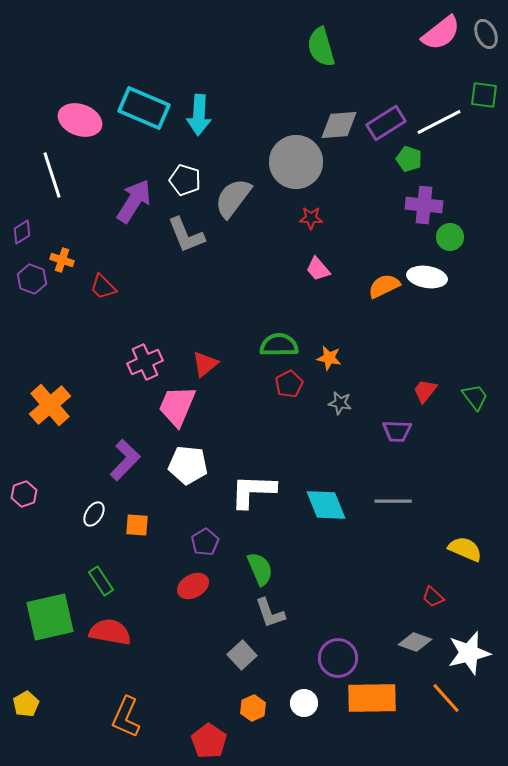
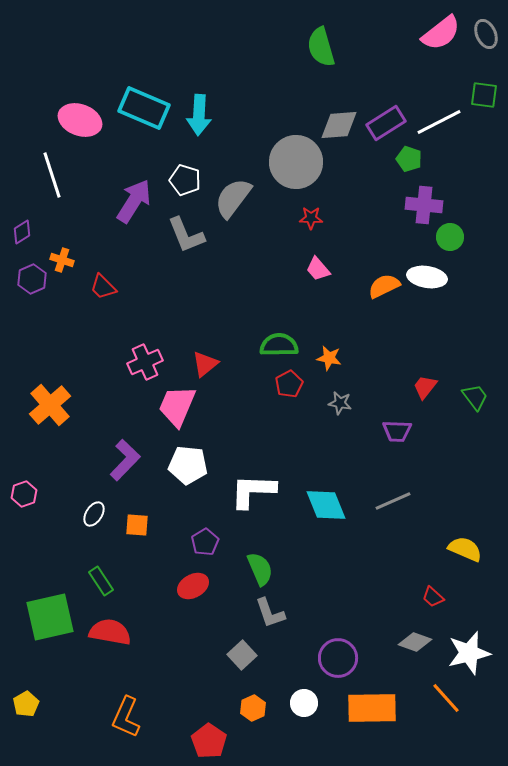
purple hexagon at (32, 279): rotated 16 degrees clockwise
red trapezoid at (425, 391): moved 4 px up
gray line at (393, 501): rotated 24 degrees counterclockwise
orange rectangle at (372, 698): moved 10 px down
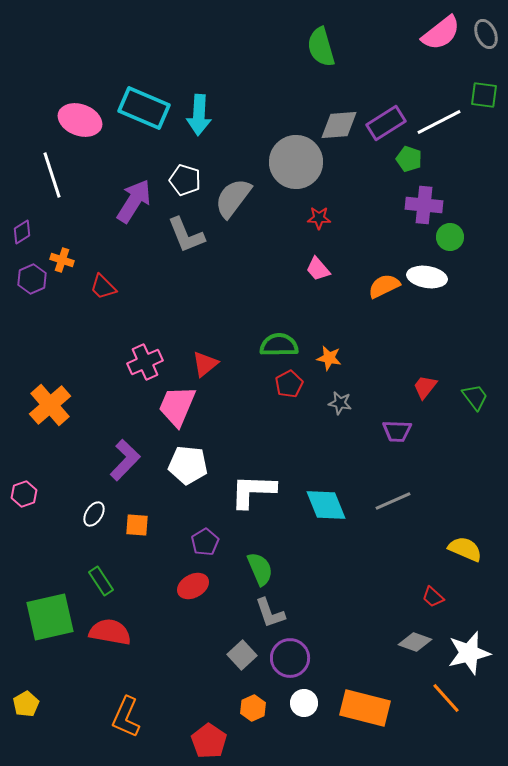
red star at (311, 218): moved 8 px right
purple circle at (338, 658): moved 48 px left
orange rectangle at (372, 708): moved 7 px left; rotated 15 degrees clockwise
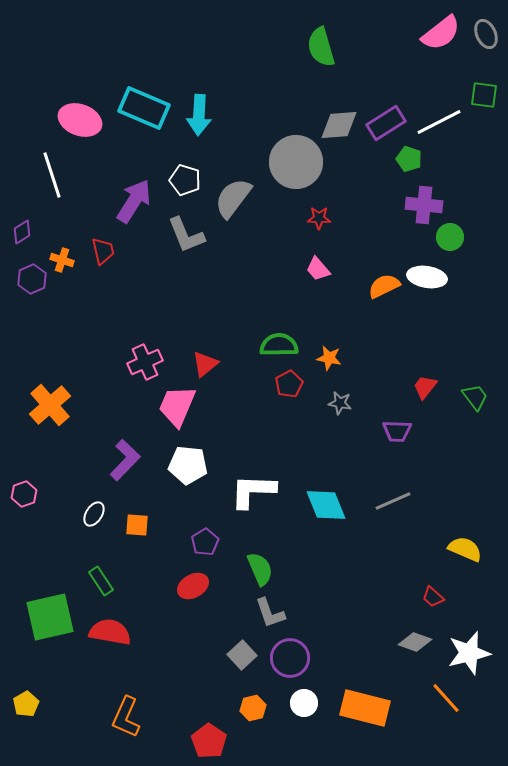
red trapezoid at (103, 287): moved 36 px up; rotated 148 degrees counterclockwise
orange hexagon at (253, 708): rotated 10 degrees clockwise
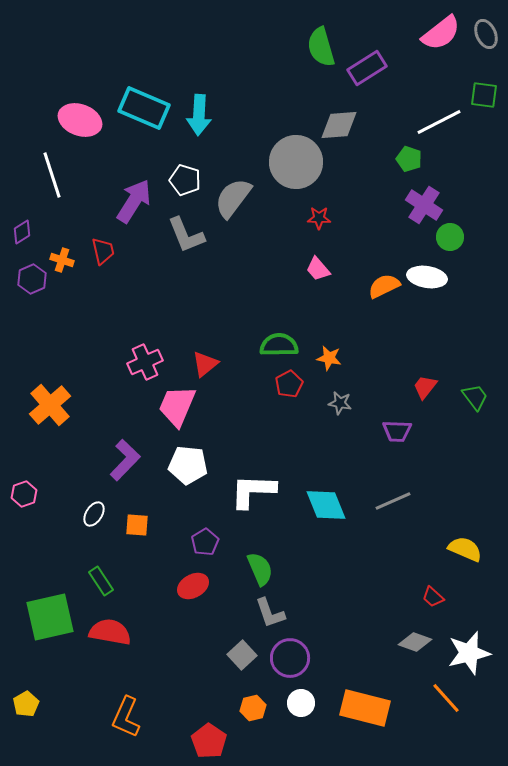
purple rectangle at (386, 123): moved 19 px left, 55 px up
purple cross at (424, 205): rotated 27 degrees clockwise
white circle at (304, 703): moved 3 px left
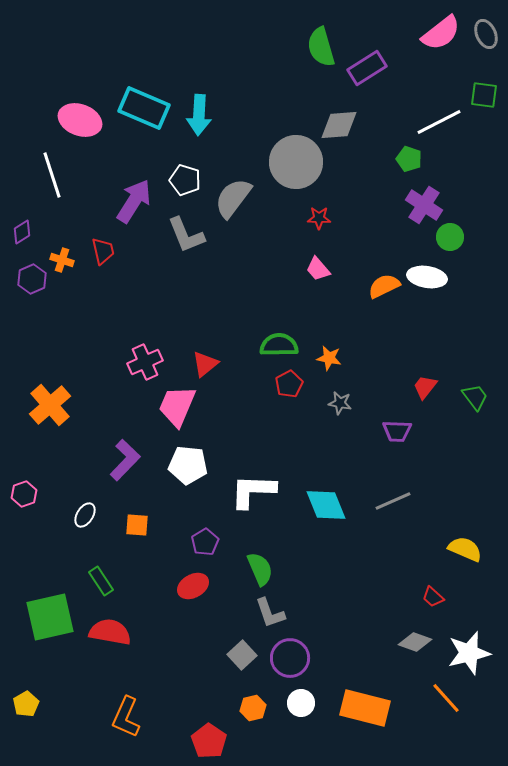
white ellipse at (94, 514): moved 9 px left, 1 px down
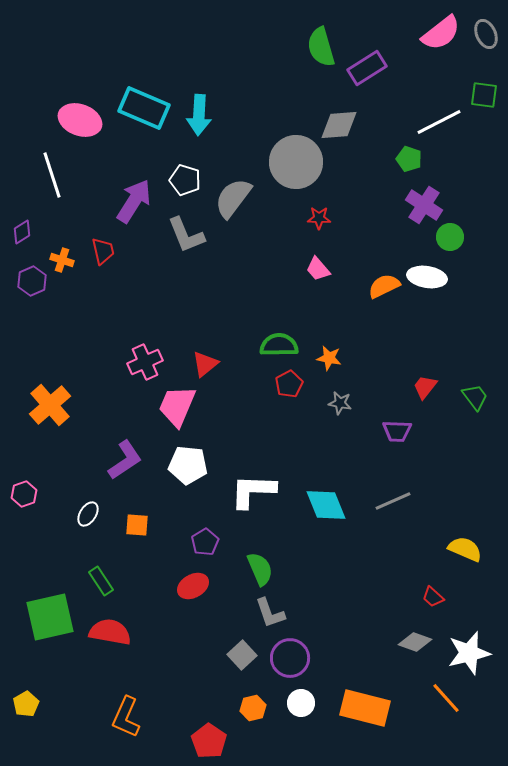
purple hexagon at (32, 279): moved 2 px down
purple L-shape at (125, 460): rotated 12 degrees clockwise
white ellipse at (85, 515): moved 3 px right, 1 px up
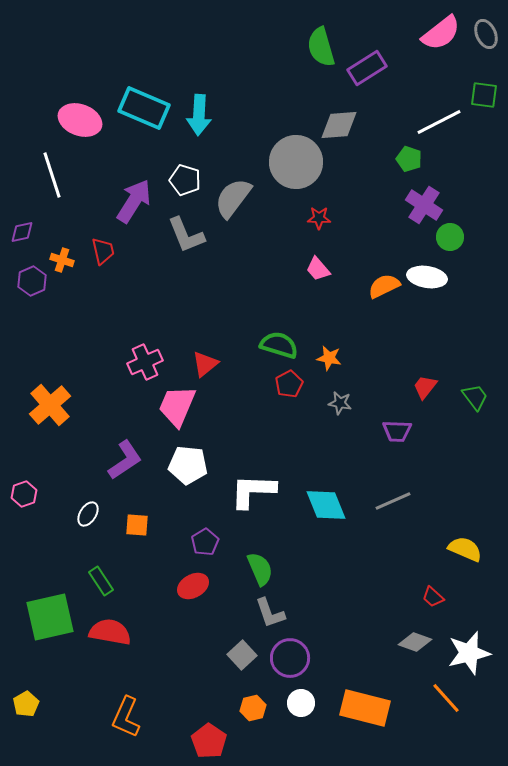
purple diamond at (22, 232): rotated 20 degrees clockwise
green semicircle at (279, 345): rotated 18 degrees clockwise
